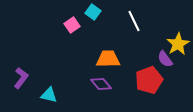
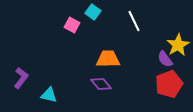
pink square: rotated 28 degrees counterclockwise
yellow star: moved 1 px down
red pentagon: moved 20 px right, 4 px down
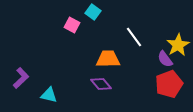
white line: moved 16 px down; rotated 10 degrees counterclockwise
purple L-shape: rotated 10 degrees clockwise
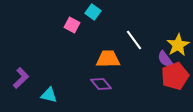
white line: moved 3 px down
red pentagon: moved 6 px right, 8 px up
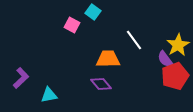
cyan triangle: rotated 24 degrees counterclockwise
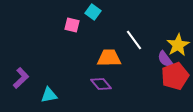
pink square: rotated 14 degrees counterclockwise
orange trapezoid: moved 1 px right, 1 px up
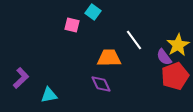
purple semicircle: moved 1 px left, 2 px up
purple diamond: rotated 15 degrees clockwise
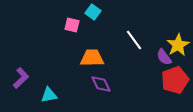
orange trapezoid: moved 17 px left
red pentagon: moved 4 px down
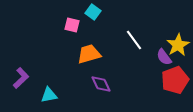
orange trapezoid: moved 3 px left, 4 px up; rotated 15 degrees counterclockwise
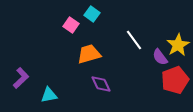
cyan square: moved 1 px left, 2 px down
pink square: moved 1 px left; rotated 21 degrees clockwise
purple semicircle: moved 4 px left
